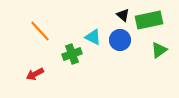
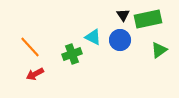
black triangle: rotated 16 degrees clockwise
green rectangle: moved 1 px left, 1 px up
orange line: moved 10 px left, 16 px down
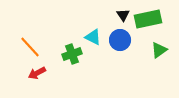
red arrow: moved 2 px right, 1 px up
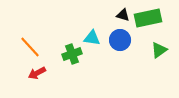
black triangle: rotated 40 degrees counterclockwise
green rectangle: moved 1 px up
cyan triangle: moved 1 px left, 1 px down; rotated 18 degrees counterclockwise
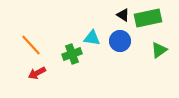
black triangle: rotated 16 degrees clockwise
blue circle: moved 1 px down
orange line: moved 1 px right, 2 px up
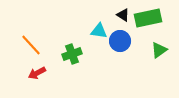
cyan triangle: moved 7 px right, 7 px up
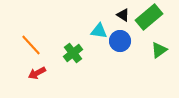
green rectangle: moved 1 px right, 1 px up; rotated 28 degrees counterclockwise
green cross: moved 1 px right, 1 px up; rotated 18 degrees counterclockwise
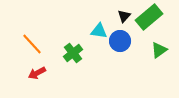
black triangle: moved 1 px right, 1 px down; rotated 40 degrees clockwise
orange line: moved 1 px right, 1 px up
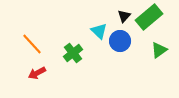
cyan triangle: rotated 36 degrees clockwise
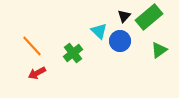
orange line: moved 2 px down
